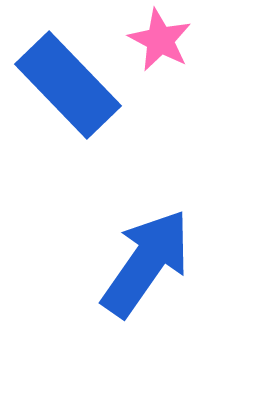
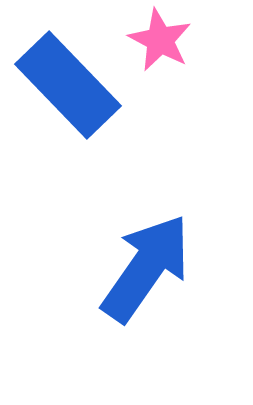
blue arrow: moved 5 px down
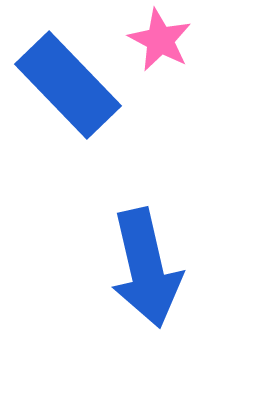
blue arrow: rotated 132 degrees clockwise
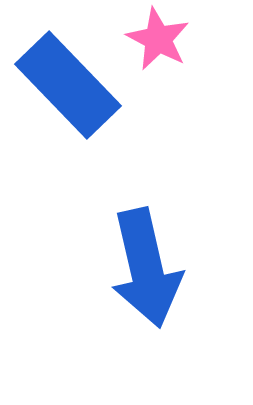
pink star: moved 2 px left, 1 px up
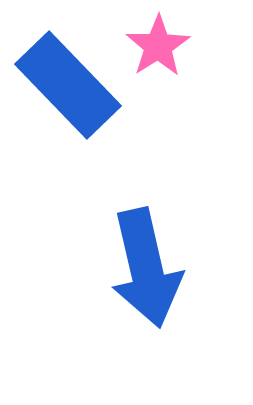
pink star: moved 7 px down; rotated 12 degrees clockwise
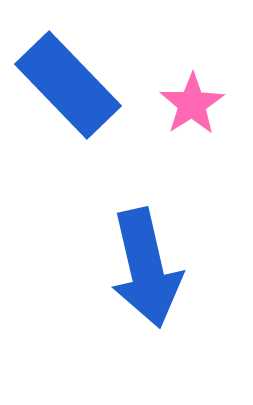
pink star: moved 34 px right, 58 px down
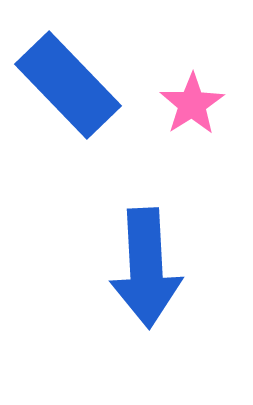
blue arrow: rotated 10 degrees clockwise
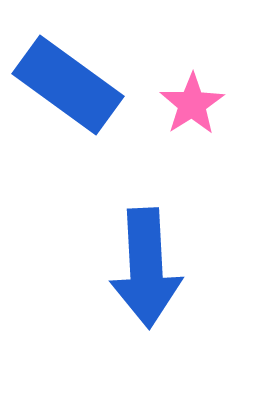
blue rectangle: rotated 10 degrees counterclockwise
